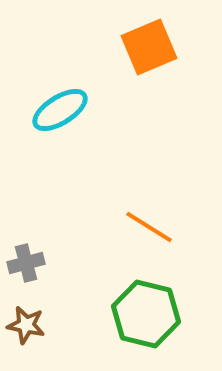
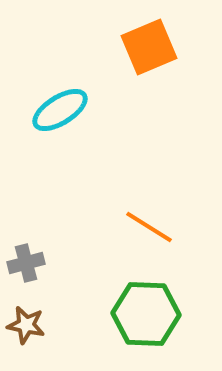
green hexagon: rotated 12 degrees counterclockwise
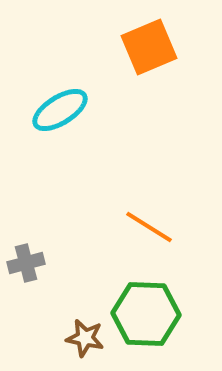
brown star: moved 59 px right, 13 px down
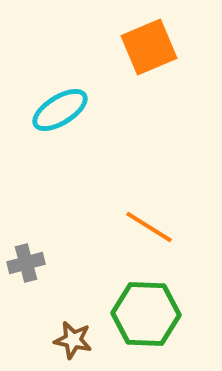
brown star: moved 12 px left, 2 px down
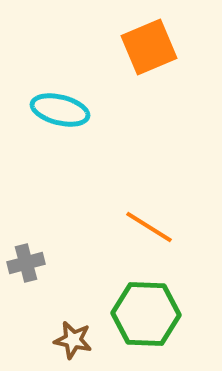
cyan ellipse: rotated 46 degrees clockwise
